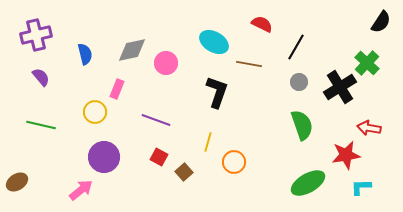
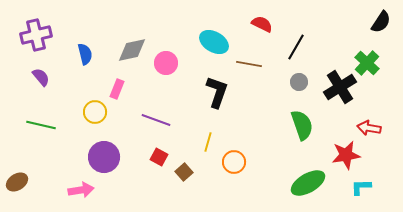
pink arrow: rotated 30 degrees clockwise
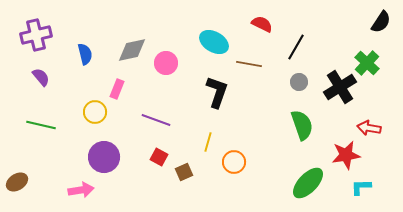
brown square: rotated 18 degrees clockwise
green ellipse: rotated 16 degrees counterclockwise
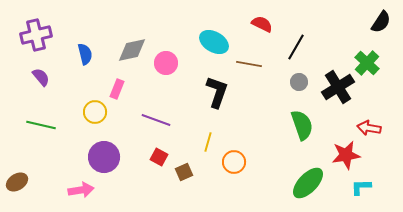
black cross: moved 2 px left
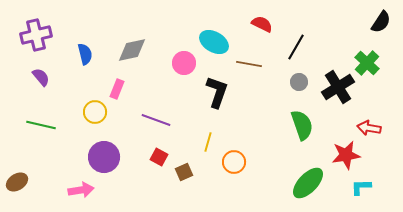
pink circle: moved 18 px right
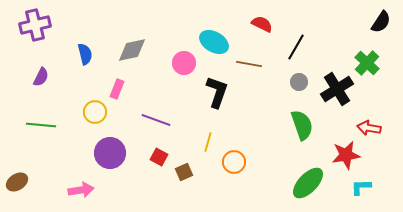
purple cross: moved 1 px left, 10 px up
purple semicircle: rotated 66 degrees clockwise
black cross: moved 1 px left, 2 px down
green line: rotated 8 degrees counterclockwise
purple circle: moved 6 px right, 4 px up
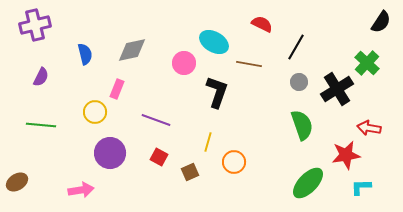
brown square: moved 6 px right
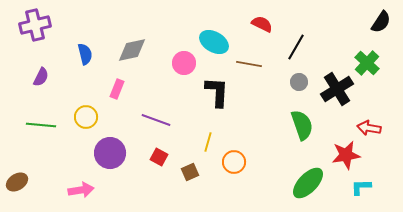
black L-shape: rotated 16 degrees counterclockwise
yellow circle: moved 9 px left, 5 px down
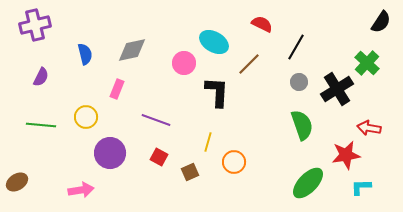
brown line: rotated 55 degrees counterclockwise
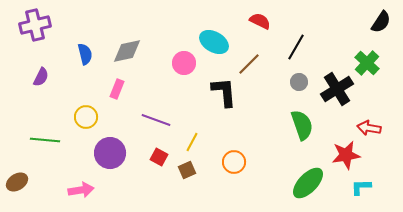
red semicircle: moved 2 px left, 3 px up
gray diamond: moved 5 px left, 1 px down
black L-shape: moved 7 px right; rotated 8 degrees counterclockwise
green line: moved 4 px right, 15 px down
yellow line: moved 16 px left; rotated 12 degrees clockwise
brown square: moved 3 px left, 2 px up
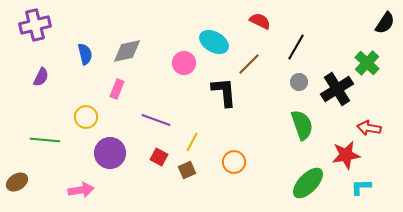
black semicircle: moved 4 px right, 1 px down
